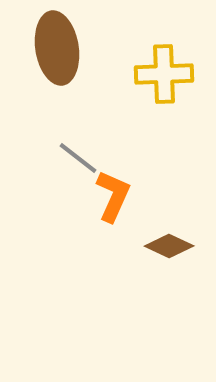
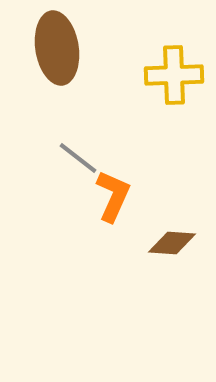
yellow cross: moved 10 px right, 1 px down
brown diamond: moved 3 px right, 3 px up; rotated 21 degrees counterclockwise
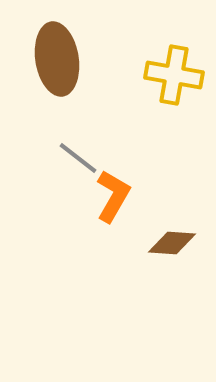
brown ellipse: moved 11 px down
yellow cross: rotated 12 degrees clockwise
orange L-shape: rotated 6 degrees clockwise
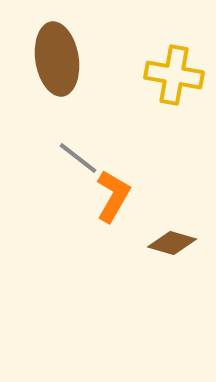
brown diamond: rotated 12 degrees clockwise
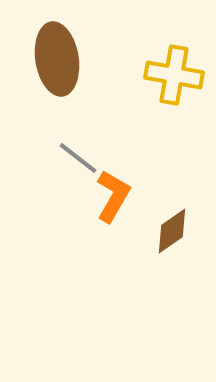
brown diamond: moved 12 px up; rotated 51 degrees counterclockwise
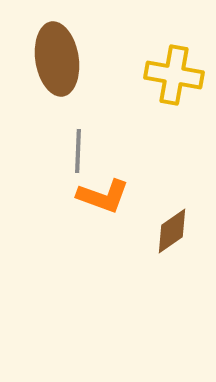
gray line: moved 7 px up; rotated 54 degrees clockwise
orange L-shape: moved 10 px left; rotated 80 degrees clockwise
